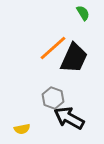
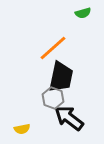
green semicircle: rotated 105 degrees clockwise
black trapezoid: moved 13 px left, 19 px down; rotated 12 degrees counterclockwise
black arrow: rotated 8 degrees clockwise
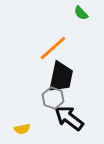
green semicircle: moved 2 px left; rotated 63 degrees clockwise
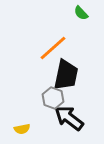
black trapezoid: moved 5 px right, 2 px up
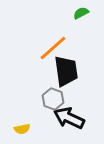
green semicircle: rotated 105 degrees clockwise
black trapezoid: moved 4 px up; rotated 20 degrees counterclockwise
gray hexagon: moved 1 px down
black arrow: rotated 12 degrees counterclockwise
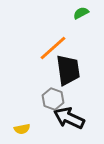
black trapezoid: moved 2 px right, 1 px up
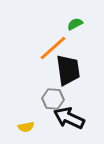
green semicircle: moved 6 px left, 11 px down
gray hexagon: rotated 15 degrees counterclockwise
yellow semicircle: moved 4 px right, 2 px up
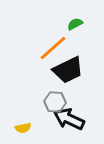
black trapezoid: rotated 72 degrees clockwise
gray hexagon: moved 2 px right, 3 px down
black arrow: moved 1 px down
yellow semicircle: moved 3 px left, 1 px down
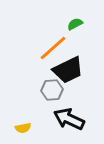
gray hexagon: moved 3 px left, 12 px up; rotated 10 degrees counterclockwise
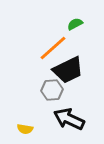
yellow semicircle: moved 2 px right, 1 px down; rotated 21 degrees clockwise
